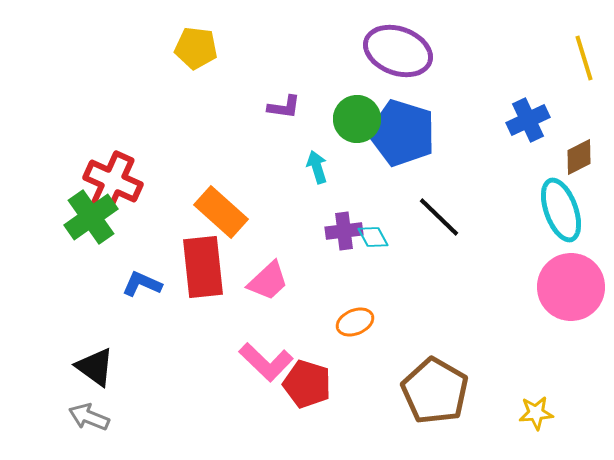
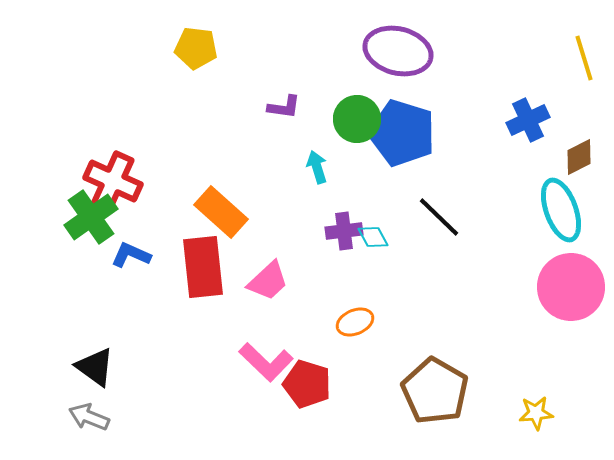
purple ellipse: rotated 6 degrees counterclockwise
blue L-shape: moved 11 px left, 29 px up
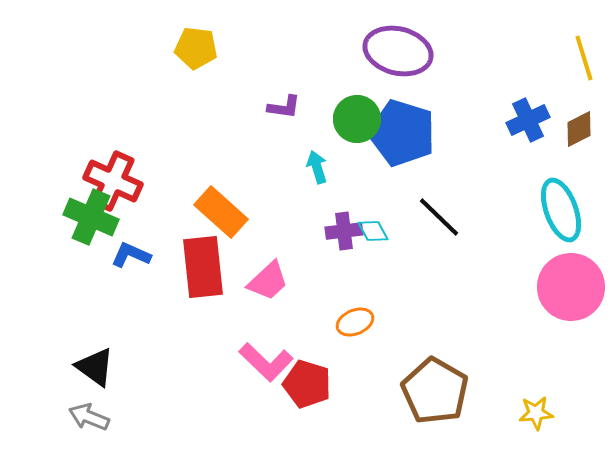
brown diamond: moved 28 px up
green cross: rotated 32 degrees counterclockwise
cyan diamond: moved 6 px up
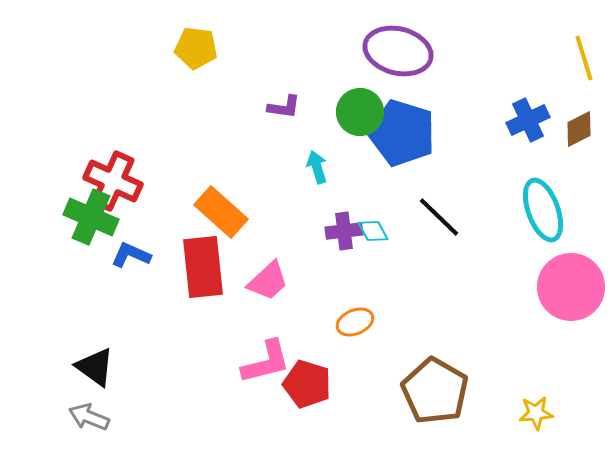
green circle: moved 3 px right, 7 px up
cyan ellipse: moved 18 px left
pink L-shape: rotated 58 degrees counterclockwise
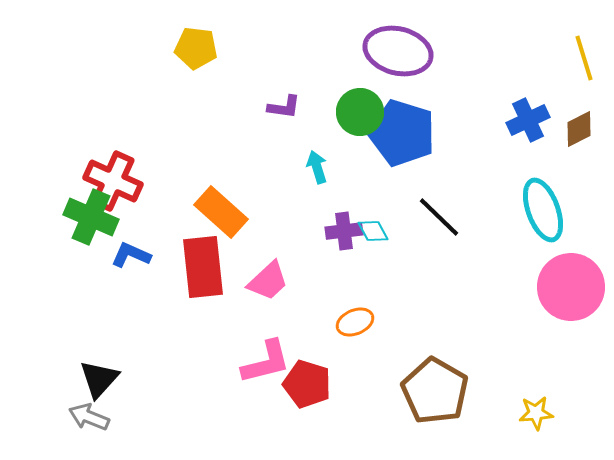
black triangle: moved 4 px right, 12 px down; rotated 36 degrees clockwise
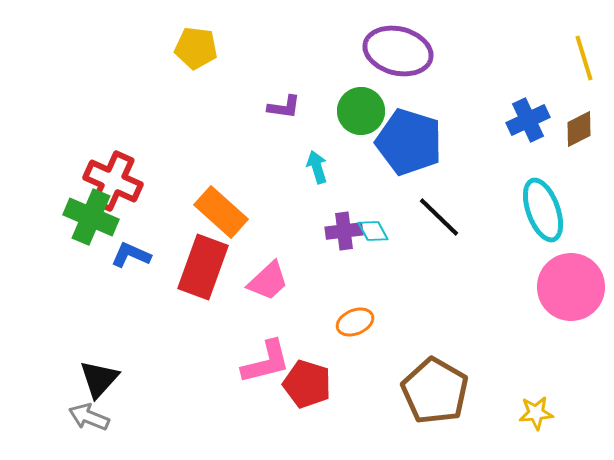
green circle: moved 1 px right, 1 px up
blue pentagon: moved 7 px right, 9 px down
red rectangle: rotated 26 degrees clockwise
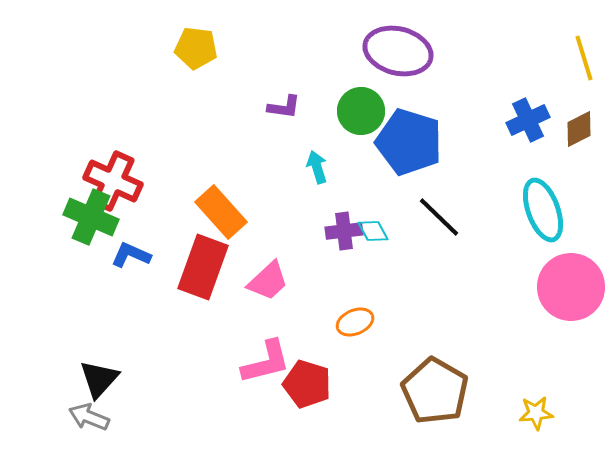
orange rectangle: rotated 6 degrees clockwise
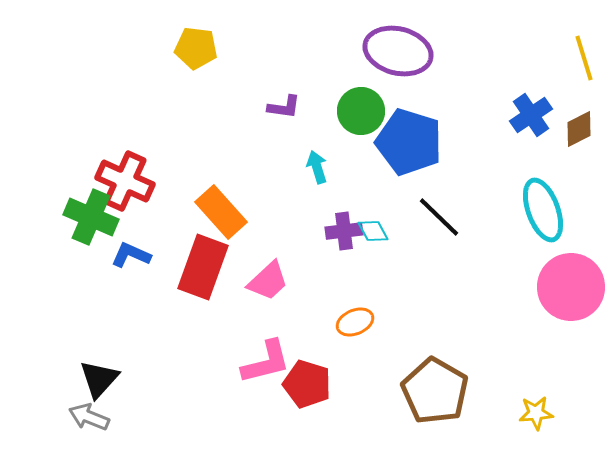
blue cross: moved 3 px right, 5 px up; rotated 9 degrees counterclockwise
red cross: moved 12 px right
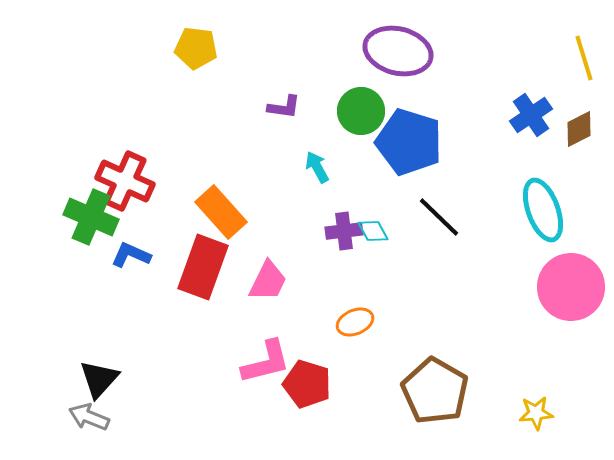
cyan arrow: rotated 12 degrees counterclockwise
pink trapezoid: rotated 21 degrees counterclockwise
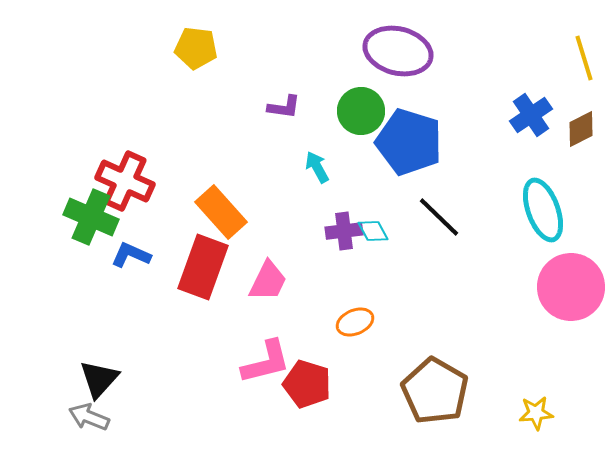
brown diamond: moved 2 px right
